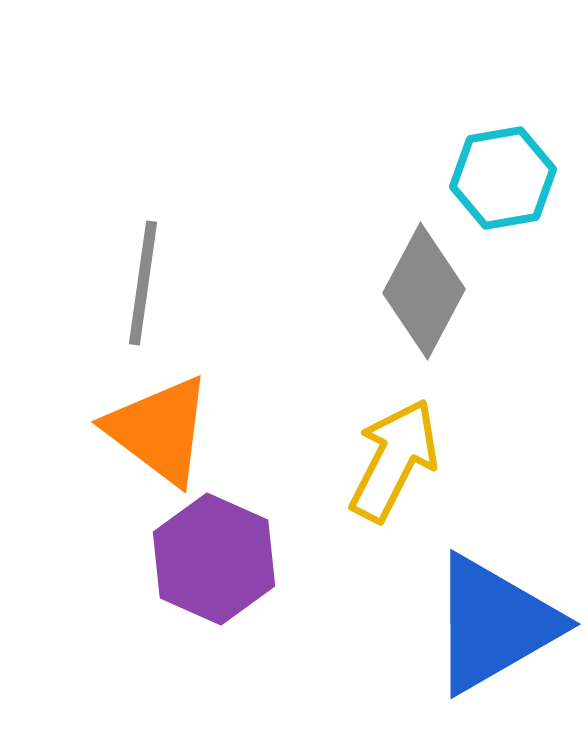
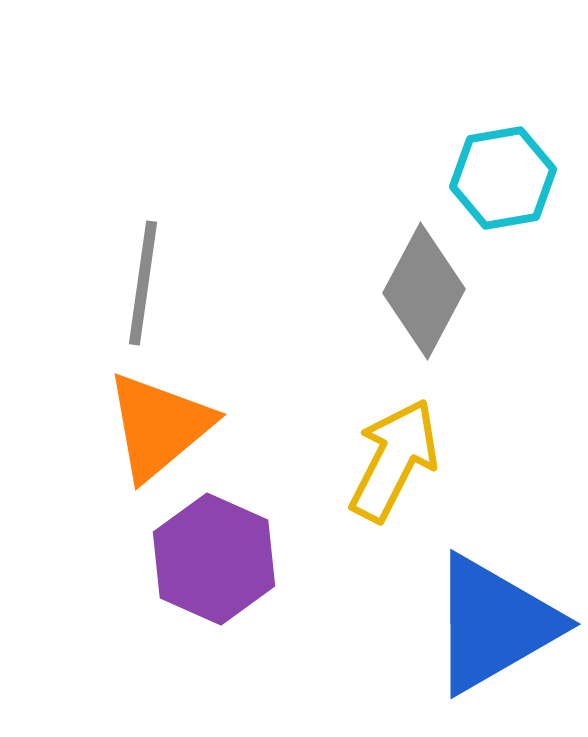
orange triangle: moved 4 px up; rotated 43 degrees clockwise
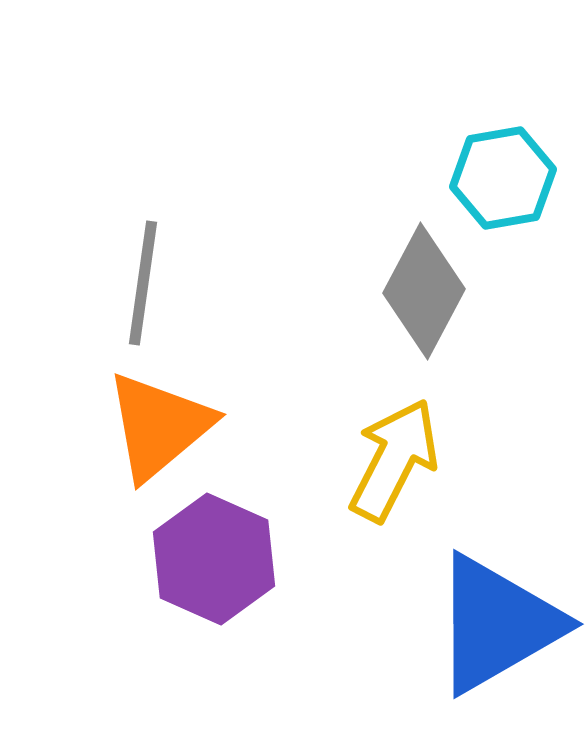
blue triangle: moved 3 px right
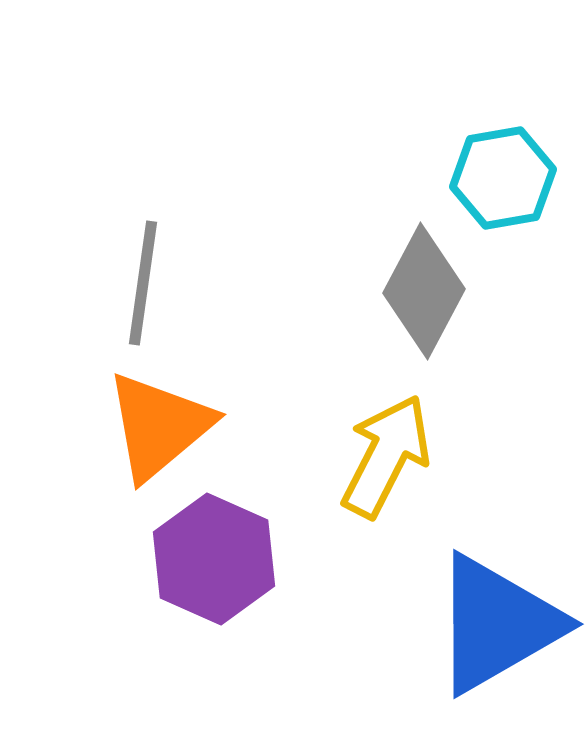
yellow arrow: moved 8 px left, 4 px up
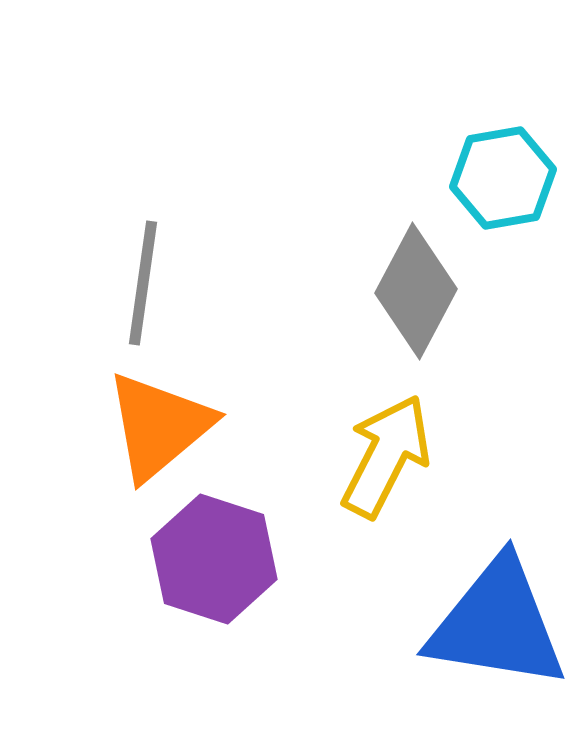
gray diamond: moved 8 px left
purple hexagon: rotated 6 degrees counterclockwise
blue triangle: rotated 39 degrees clockwise
